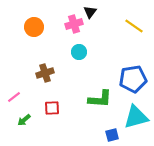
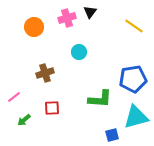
pink cross: moved 7 px left, 6 px up
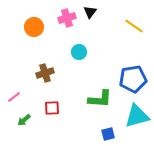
cyan triangle: moved 1 px right, 1 px up
blue square: moved 4 px left, 1 px up
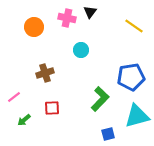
pink cross: rotated 30 degrees clockwise
cyan circle: moved 2 px right, 2 px up
blue pentagon: moved 2 px left, 2 px up
green L-shape: rotated 50 degrees counterclockwise
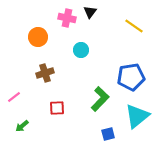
orange circle: moved 4 px right, 10 px down
red square: moved 5 px right
cyan triangle: rotated 24 degrees counterclockwise
green arrow: moved 2 px left, 6 px down
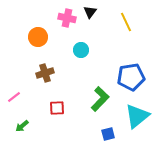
yellow line: moved 8 px left, 4 px up; rotated 30 degrees clockwise
